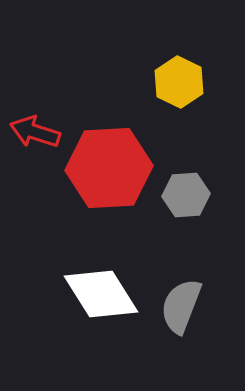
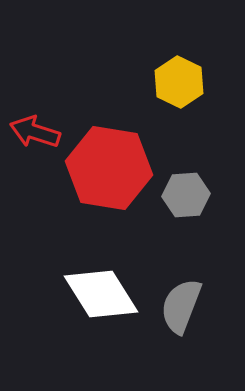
red hexagon: rotated 12 degrees clockwise
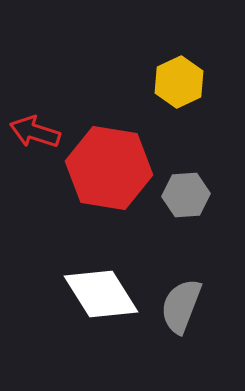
yellow hexagon: rotated 9 degrees clockwise
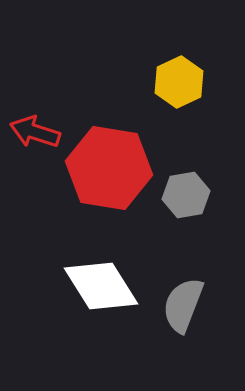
gray hexagon: rotated 6 degrees counterclockwise
white diamond: moved 8 px up
gray semicircle: moved 2 px right, 1 px up
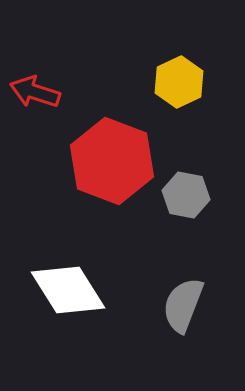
red arrow: moved 40 px up
red hexagon: moved 3 px right, 7 px up; rotated 12 degrees clockwise
gray hexagon: rotated 21 degrees clockwise
white diamond: moved 33 px left, 4 px down
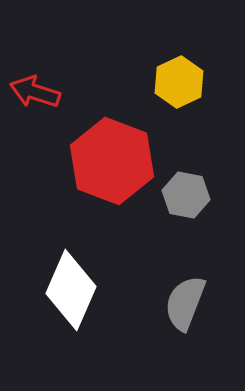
white diamond: moved 3 px right; rotated 56 degrees clockwise
gray semicircle: moved 2 px right, 2 px up
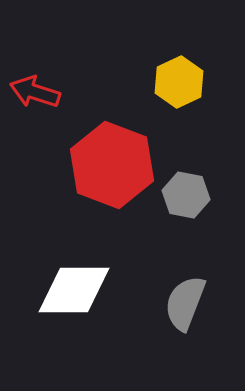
red hexagon: moved 4 px down
white diamond: moved 3 px right; rotated 66 degrees clockwise
